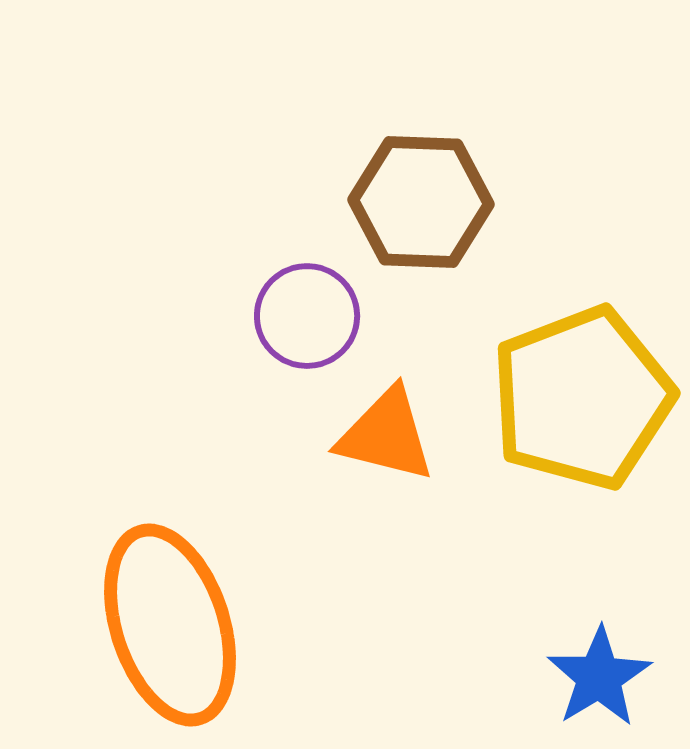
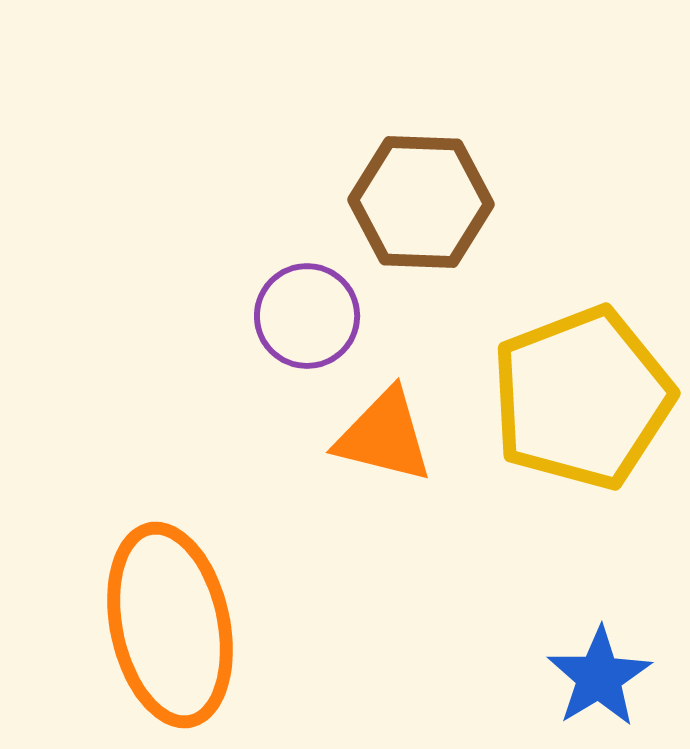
orange triangle: moved 2 px left, 1 px down
orange ellipse: rotated 6 degrees clockwise
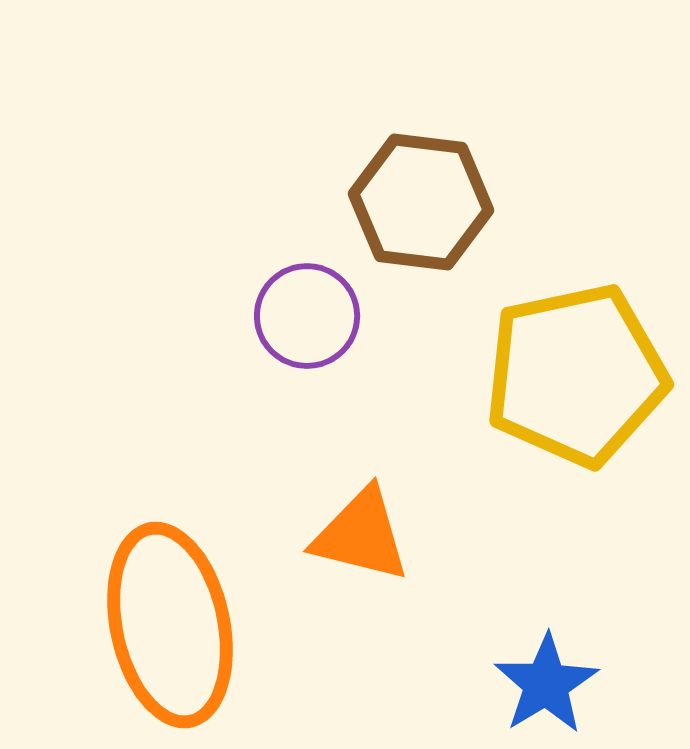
brown hexagon: rotated 5 degrees clockwise
yellow pentagon: moved 6 px left, 23 px up; rotated 9 degrees clockwise
orange triangle: moved 23 px left, 99 px down
blue star: moved 53 px left, 7 px down
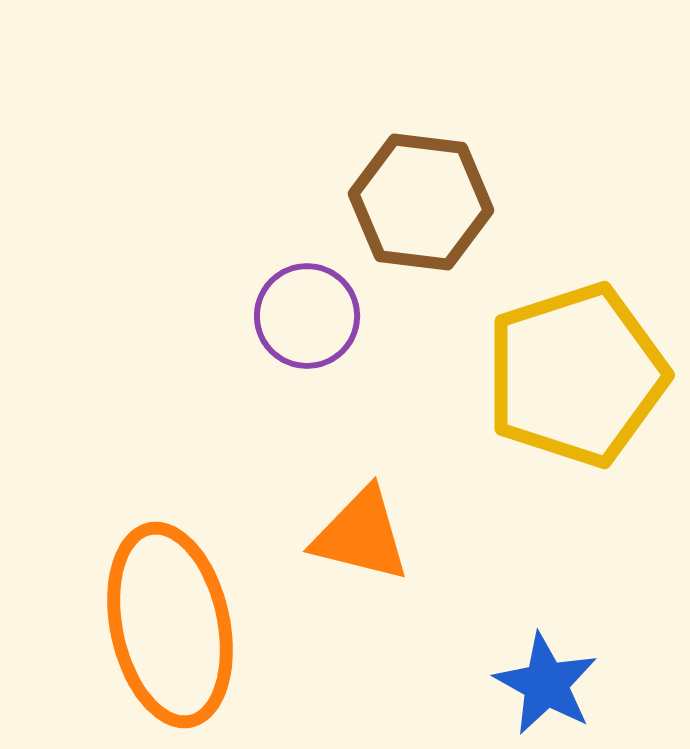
yellow pentagon: rotated 6 degrees counterclockwise
blue star: rotated 12 degrees counterclockwise
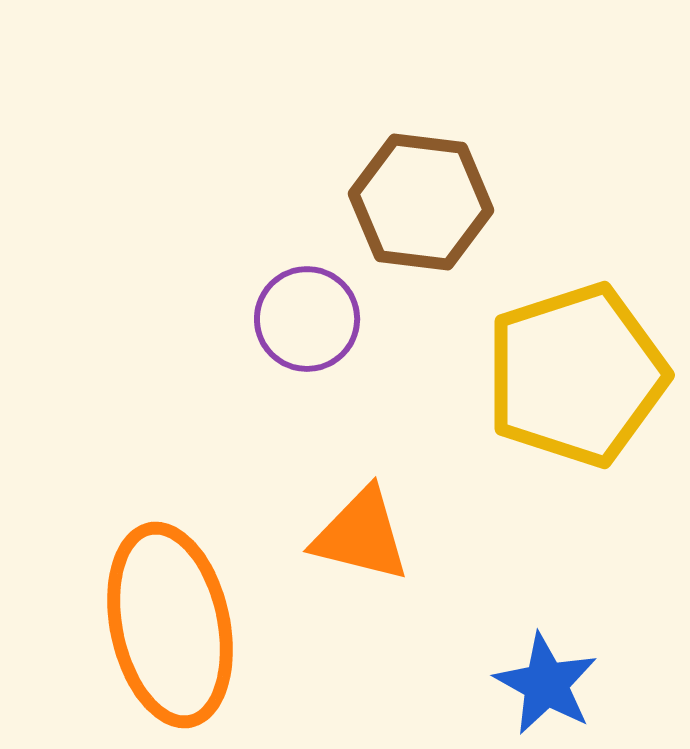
purple circle: moved 3 px down
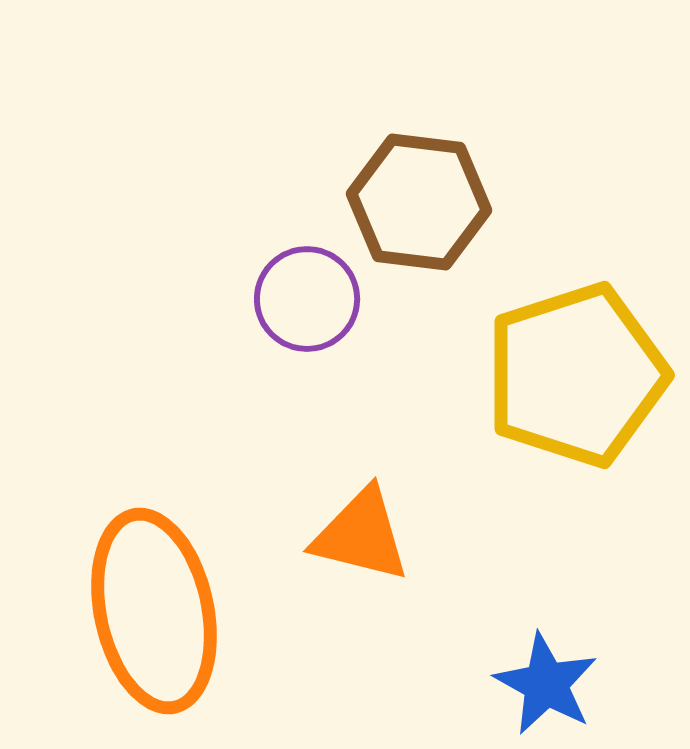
brown hexagon: moved 2 px left
purple circle: moved 20 px up
orange ellipse: moved 16 px left, 14 px up
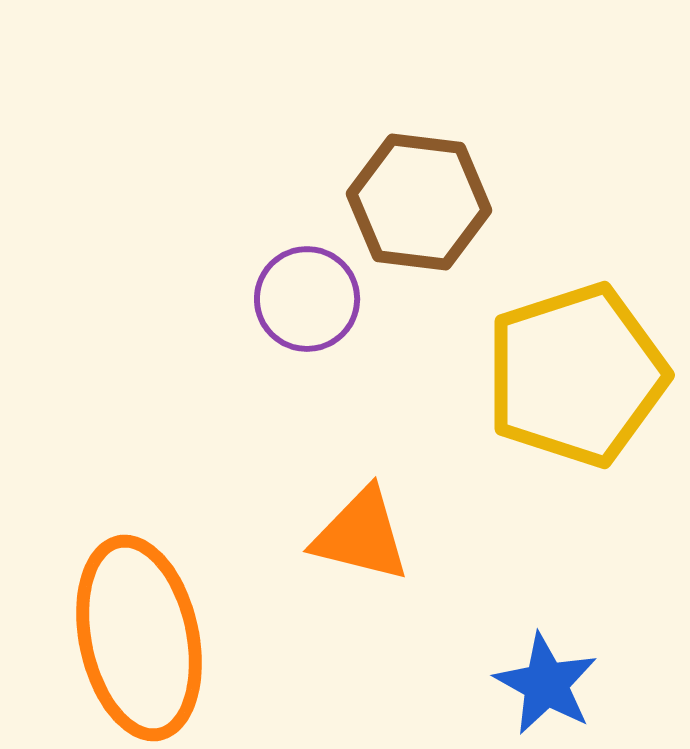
orange ellipse: moved 15 px left, 27 px down
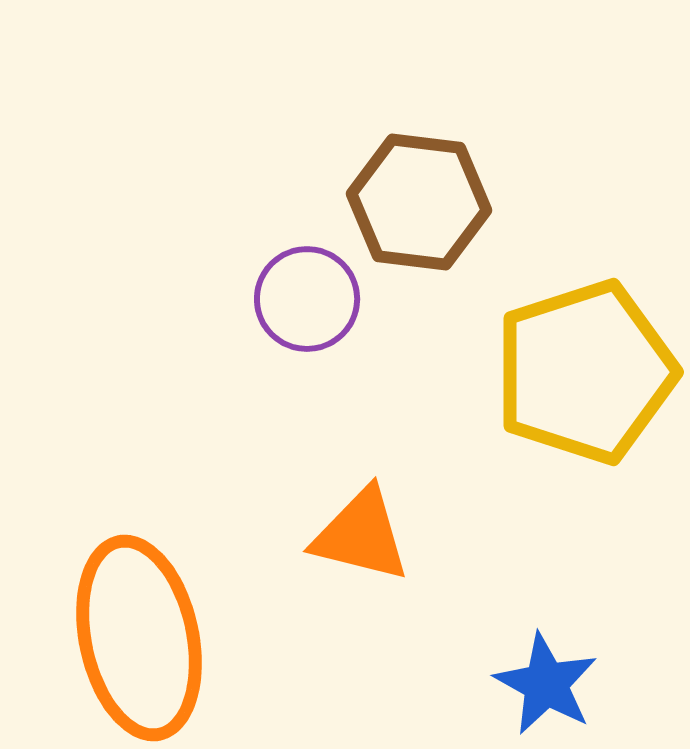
yellow pentagon: moved 9 px right, 3 px up
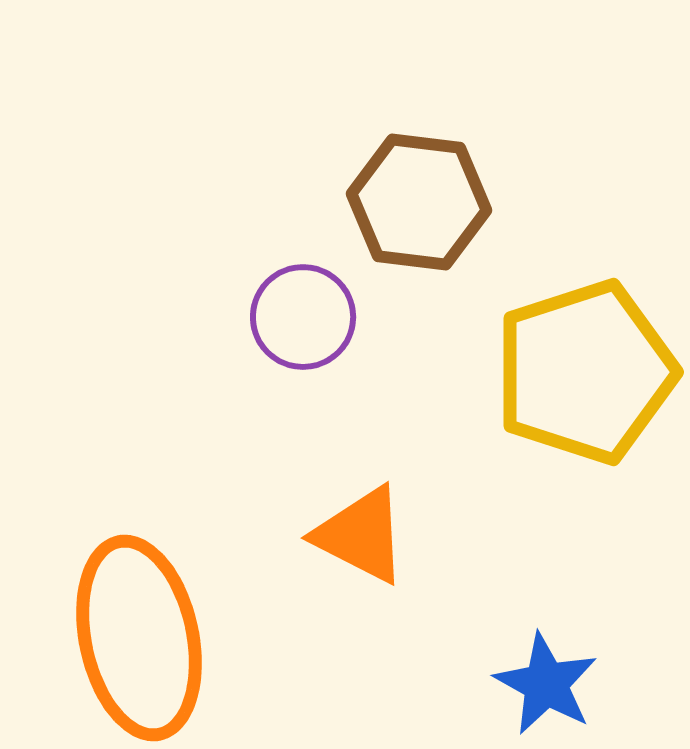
purple circle: moved 4 px left, 18 px down
orange triangle: rotated 13 degrees clockwise
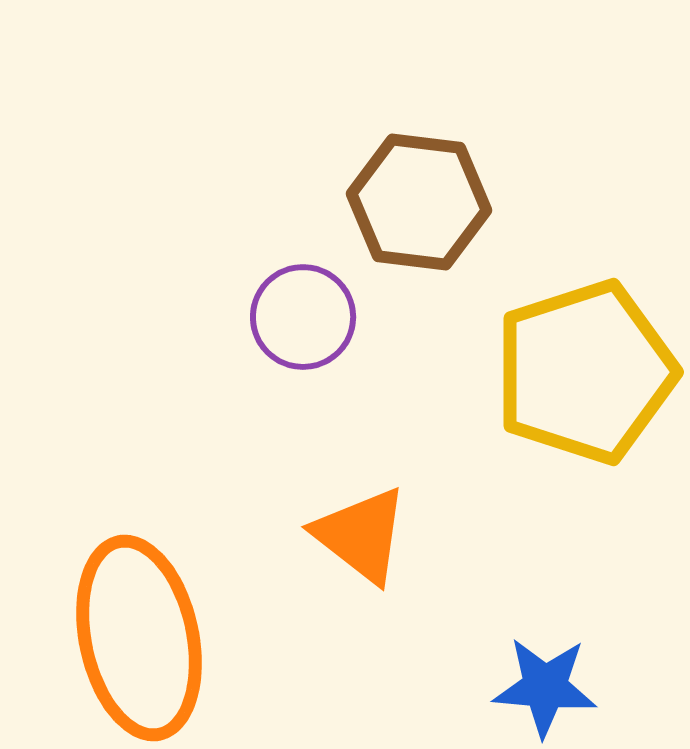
orange triangle: rotated 11 degrees clockwise
blue star: moved 1 px left, 3 px down; rotated 24 degrees counterclockwise
